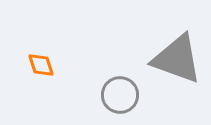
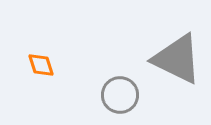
gray triangle: rotated 6 degrees clockwise
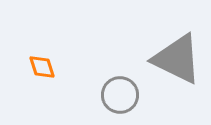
orange diamond: moved 1 px right, 2 px down
